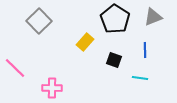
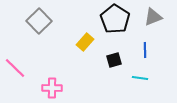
black square: rotated 35 degrees counterclockwise
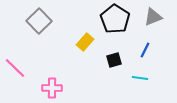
blue line: rotated 28 degrees clockwise
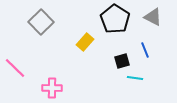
gray triangle: rotated 48 degrees clockwise
gray square: moved 2 px right, 1 px down
blue line: rotated 49 degrees counterclockwise
black square: moved 8 px right, 1 px down
cyan line: moved 5 px left
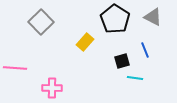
pink line: rotated 40 degrees counterclockwise
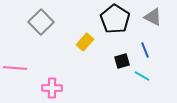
cyan line: moved 7 px right, 2 px up; rotated 21 degrees clockwise
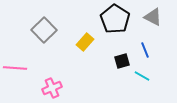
gray square: moved 3 px right, 8 px down
pink cross: rotated 24 degrees counterclockwise
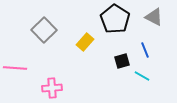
gray triangle: moved 1 px right
pink cross: rotated 18 degrees clockwise
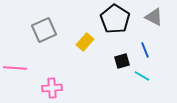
gray square: rotated 20 degrees clockwise
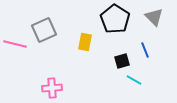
gray triangle: rotated 18 degrees clockwise
yellow rectangle: rotated 30 degrees counterclockwise
pink line: moved 24 px up; rotated 10 degrees clockwise
cyan line: moved 8 px left, 4 px down
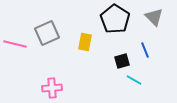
gray square: moved 3 px right, 3 px down
